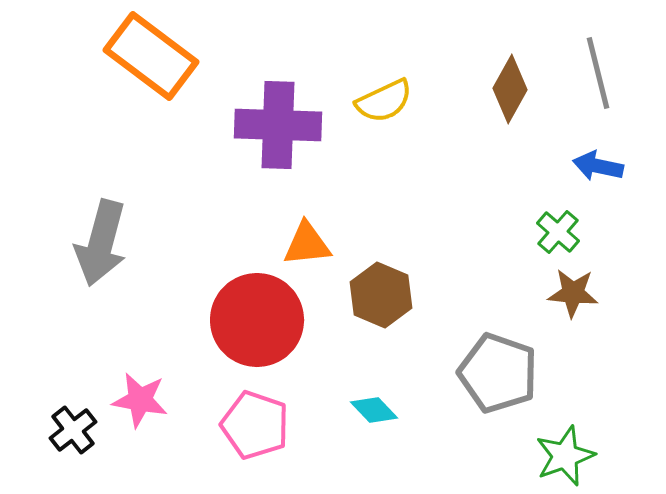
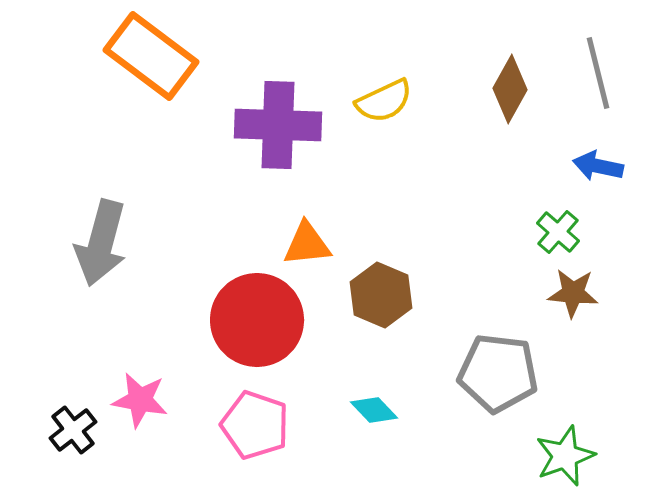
gray pentagon: rotated 12 degrees counterclockwise
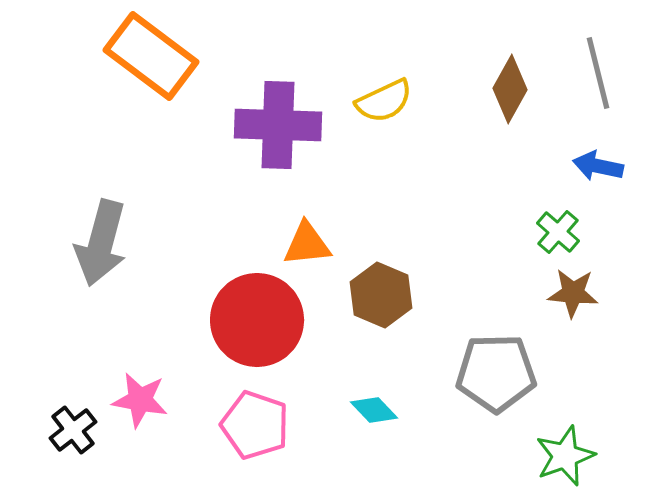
gray pentagon: moved 2 px left; rotated 8 degrees counterclockwise
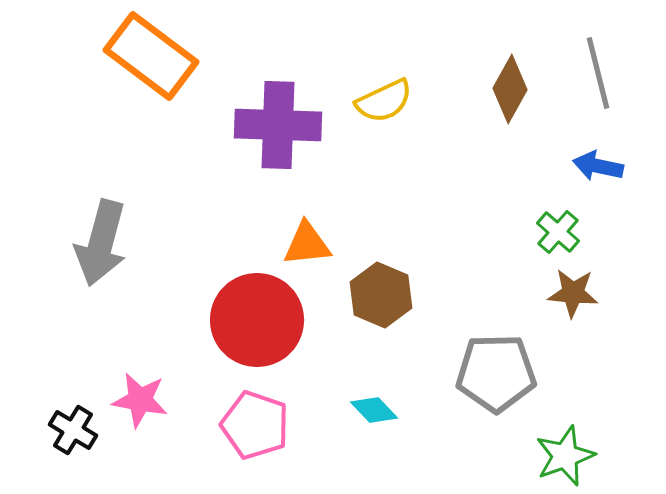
black cross: rotated 21 degrees counterclockwise
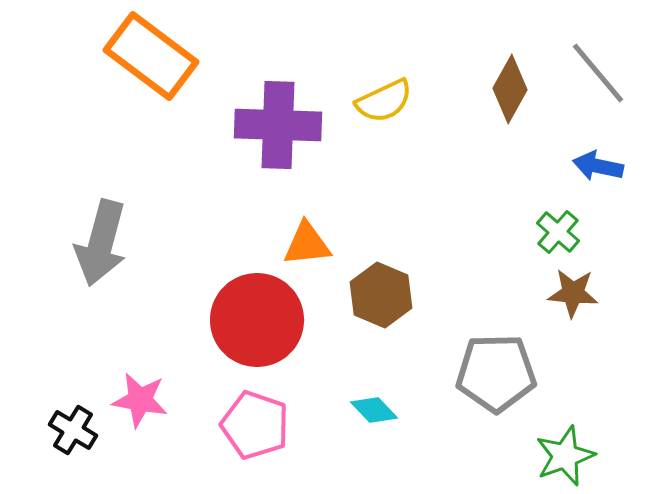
gray line: rotated 26 degrees counterclockwise
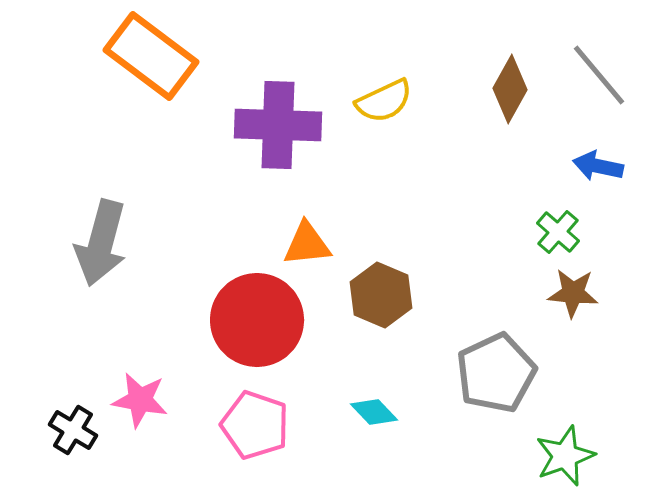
gray line: moved 1 px right, 2 px down
gray pentagon: rotated 24 degrees counterclockwise
cyan diamond: moved 2 px down
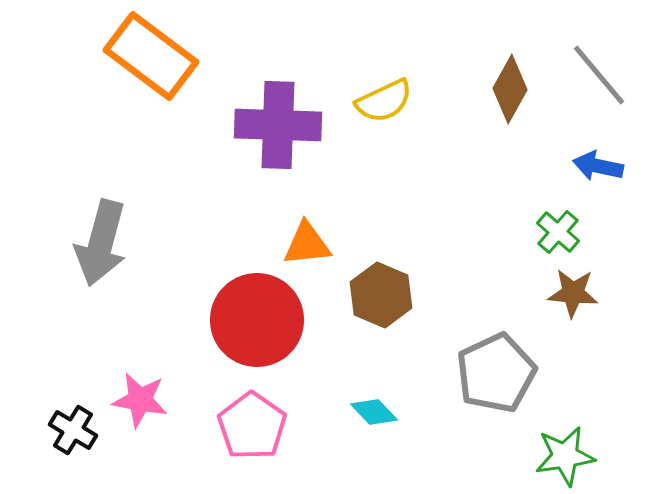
pink pentagon: moved 3 px left, 1 px down; rotated 16 degrees clockwise
green star: rotated 12 degrees clockwise
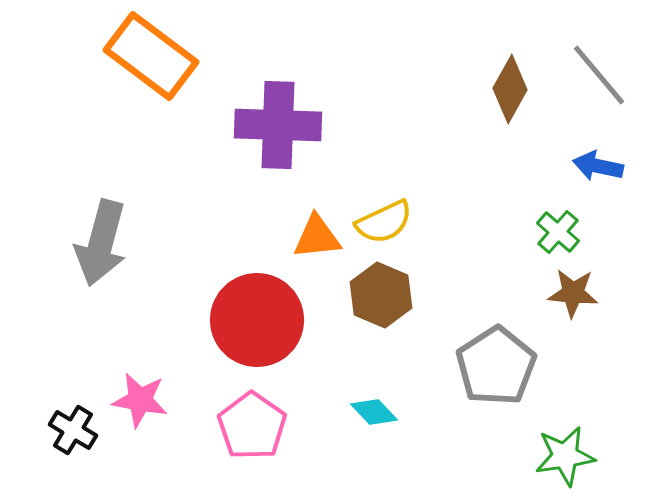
yellow semicircle: moved 121 px down
orange triangle: moved 10 px right, 7 px up
gray pentagon: moved 7 px up; rotated 8 degrees counterclockwise
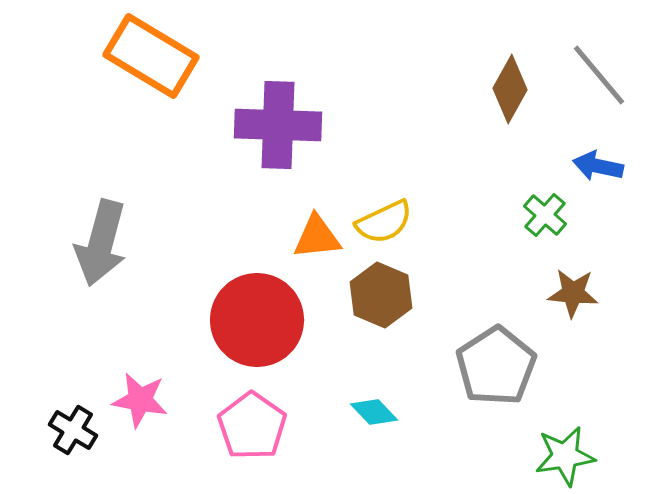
orange rectangle: rotated 6 degrees counterclockwise
green cross: moved 13 px left, 17 px up
